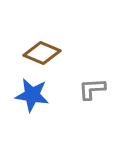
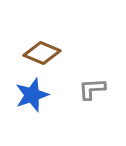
blue star: rotated 28 degrees counterclockwise
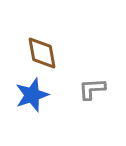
brown diamond: rotated 57 degrees clockwise
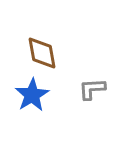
blue star: rotated 12 degrees counterclockwise
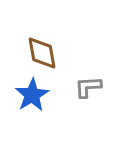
gray L-shape: moved 4 px left, 2 px up
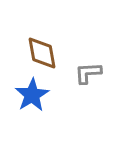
gray L-shape: moved 14 px up
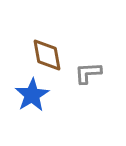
brown diamond: moved 5 px right, 2 px down
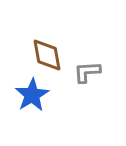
gray L-shape: moved 1 px left, 1 px up
